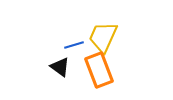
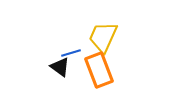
blue line: moved 3 px left, 8 px down
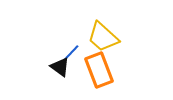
yellow trapezoid: rotated 72 degrees counterclockwise
blue line: rotated 30 degrees counterclockwise
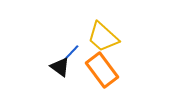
orange rectangle: moved 3 px right; rotated 16 degrees counterclockwise
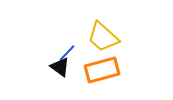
blue line: moved 4 px left
orange rectangle: rotated 68 degrees counterclockwise
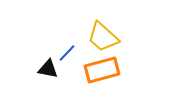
black triangle: moved 12 px left, 2 px down; rotated 25 degrees counterclockwise
